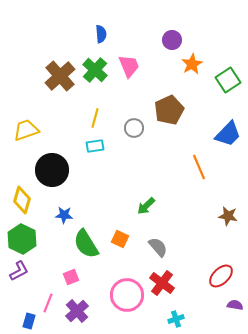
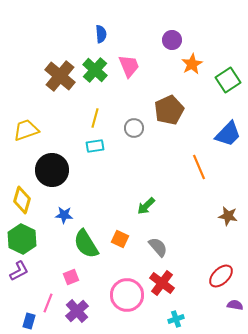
brown cross: rotated 8 degrees counterclockwise
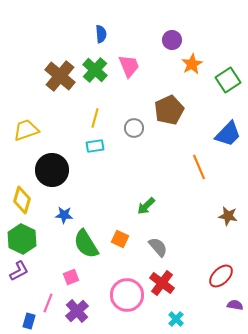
cyan cross: rotated 28 degrees counterclockwise
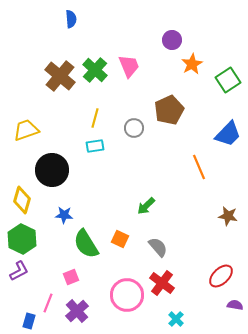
blue semicircle: moved 30 px left, 15 px up
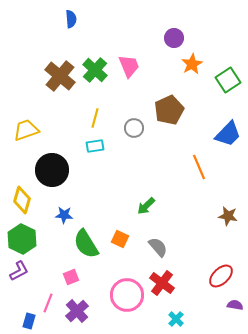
purple circle: moved 2 px right, 2 px up
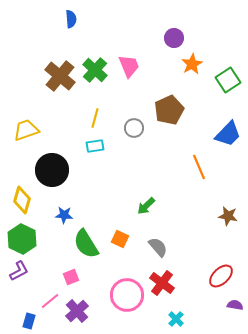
pink line: moved 2 px right, 2 px up; rotated 30 degrees clockwise
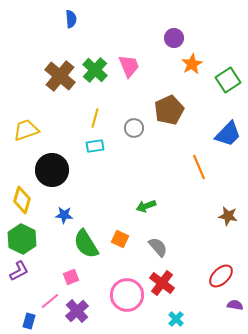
green arrow: rotated 24 degrees clockwise
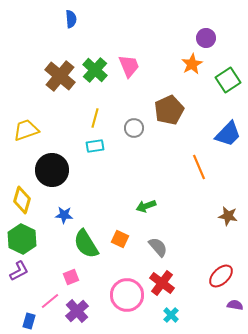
purple circle: moved 32 px right
cyan cross: moved 5 px left, 4 px up
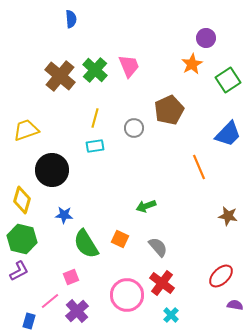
green hexagon: rotated 12 degrees counterclockwise
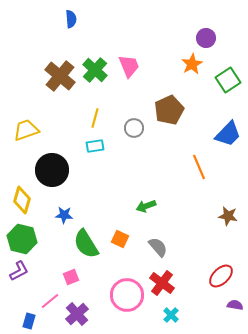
purple cross: moved 3 px down
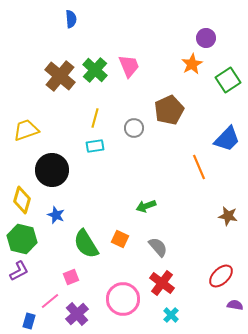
blue trapezoid: moved 1 px left, 5 px down
blue star: moved 8 px left; rotated 18 degrees clockwise
pink circle: moved 4 px left, 4 px down
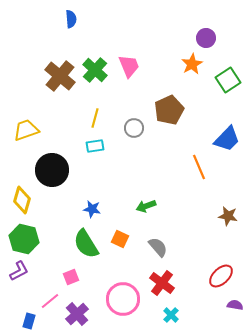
blue star: moved 36 px right, 6 px up; rotated 12 degrees counterclockwise
green hexagon: moved 2 px right
